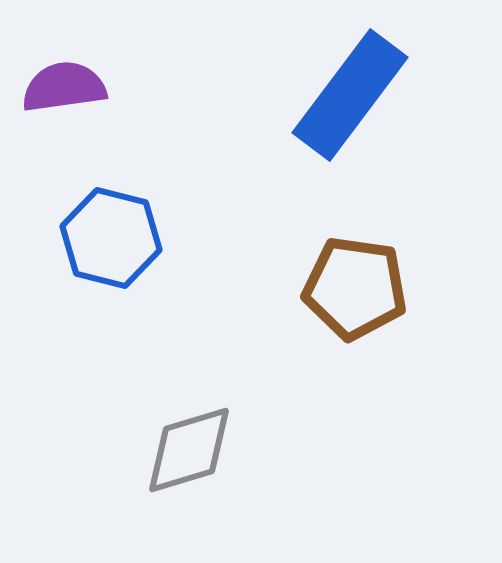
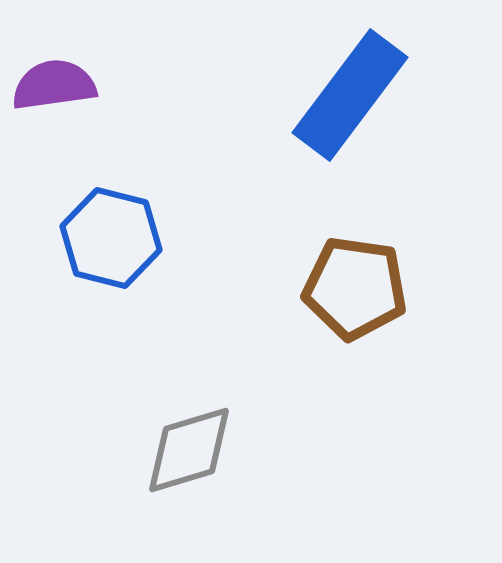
purple semicircle: moved 10 px left, 2 px up
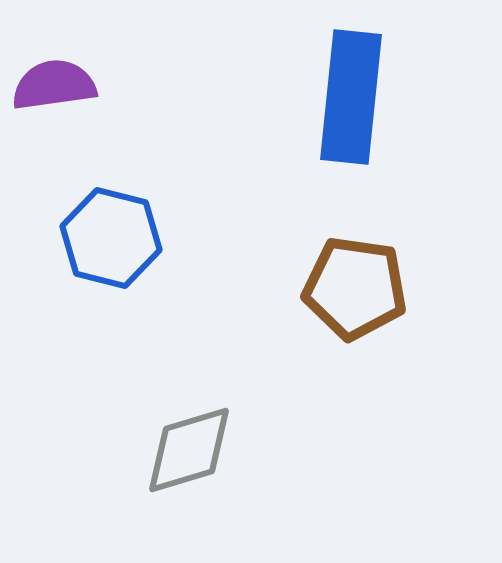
blue rectangle: moved 1 px right, 2 px down; rotated 31 degrees counterclockwise
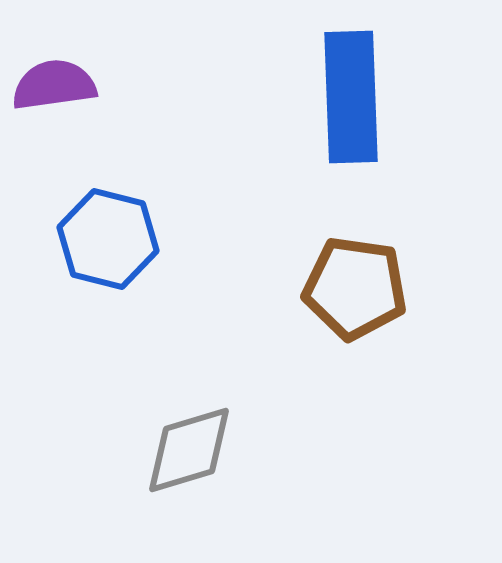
blue rectangle: rotated 8 degrees counterclockwise
blue hexagon: moved 3 px left, 1 px down
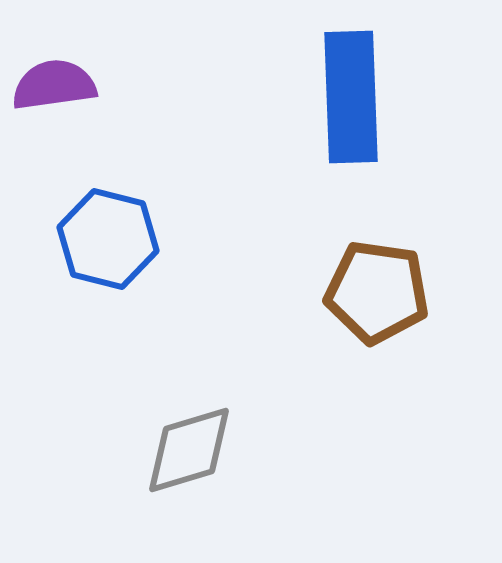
brown pentagon: moved 22 px right, 4 px down
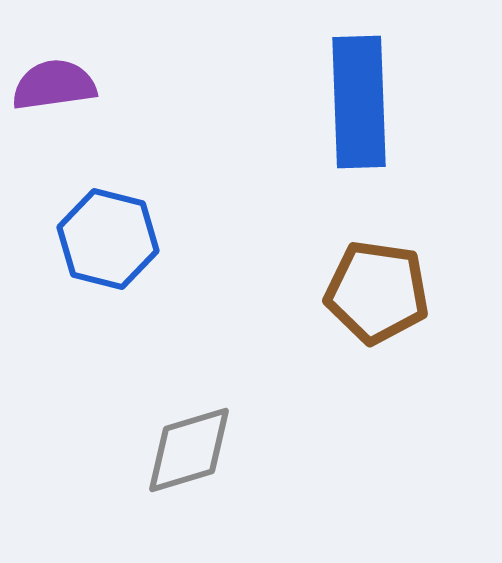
blue rectangle: moved 8 px right, 5 px down
